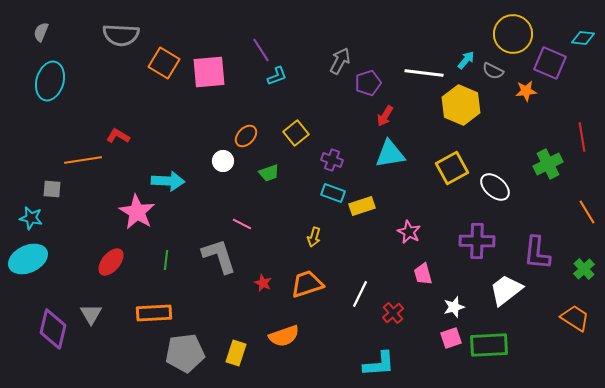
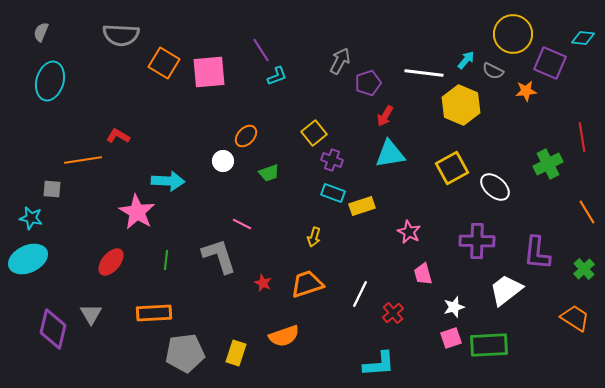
yellow square at (296, 133): moved 18 px right
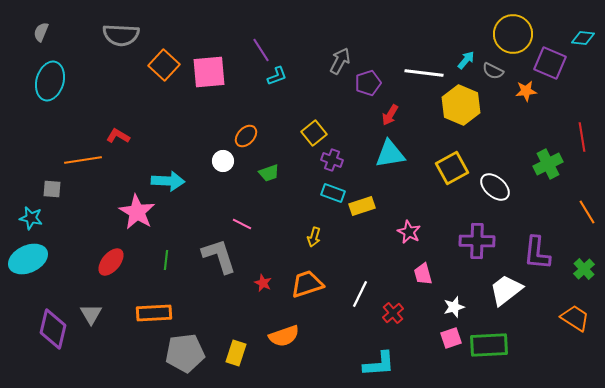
orange square at (164, 63): moved 2 px down; rotated 12 degrees clockwise
red arrow at (385, 116): moved 5 px right, 1 px up
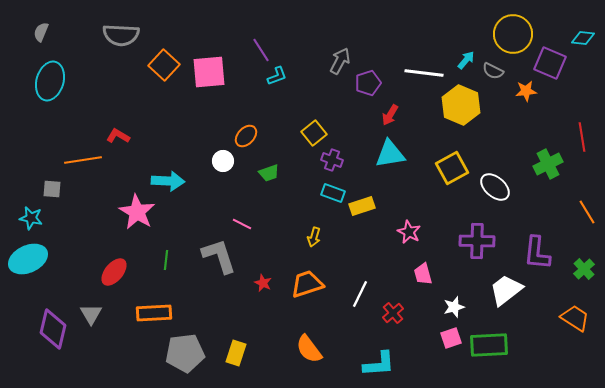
red ellipse at (111, 262): moved 3 px right, 10 px down
orange semicircle at (284, 336): moved 25 px right, 13 px down; rotated 72 degrees clockwise
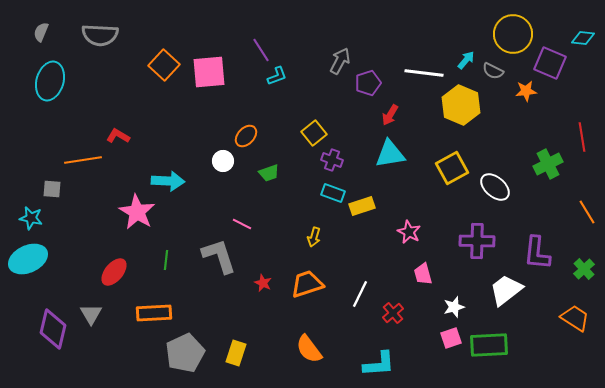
gray semicircle at (121, 35): moved 21 px left
gray pentagon at (185, 353): rotated 18 degrees counterclockwise
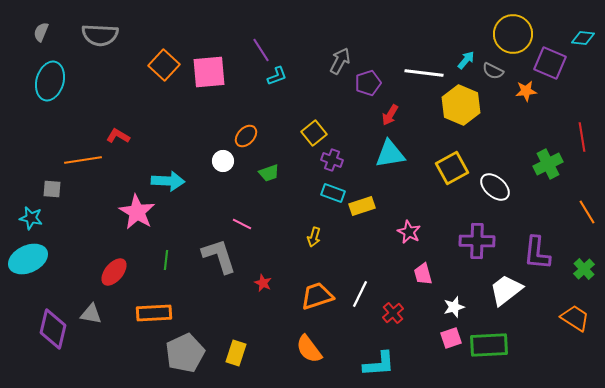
orange trapezoid at (307, 284): moved 10 px right, 12 px down
gray triangle at (91, 314): rotated 50 degrees counterclockwise
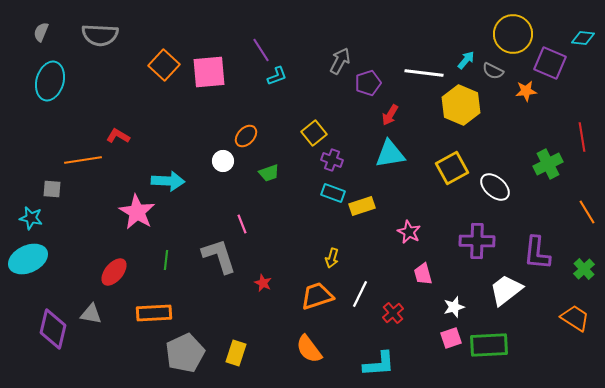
pink line at (242, 224): rotated 42 degrees clockwise
yellow arrow at (314, 237): moved 18 px right, 21 px down
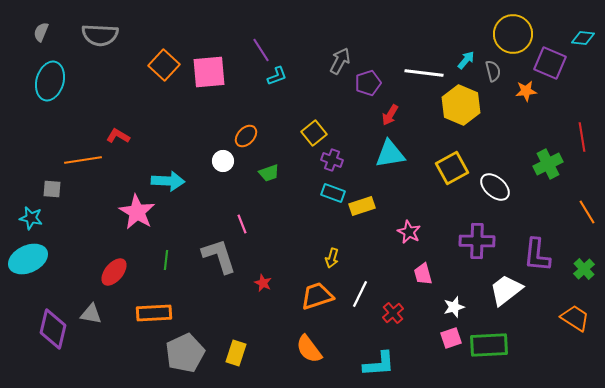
gray semicircle at (493, 71): rotated 130 degrees counterclockwise
purple L-shape at (537, 253): moved 2 px down
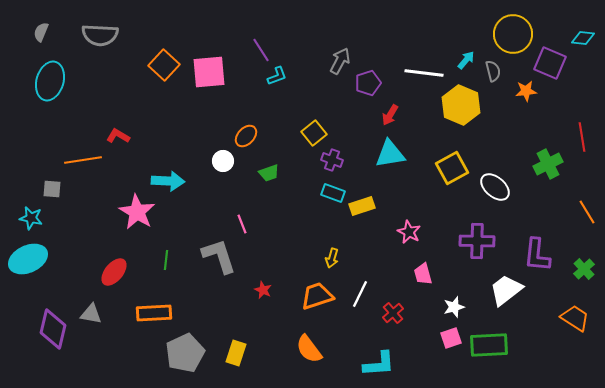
red star at (263, 283): moved 7 px down
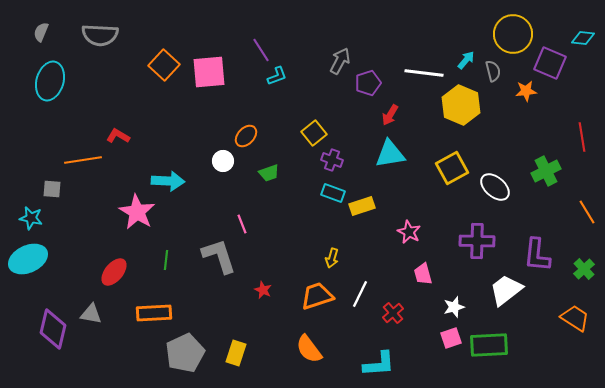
green cross at (548, 164): moved 2 px left, 7 px down
